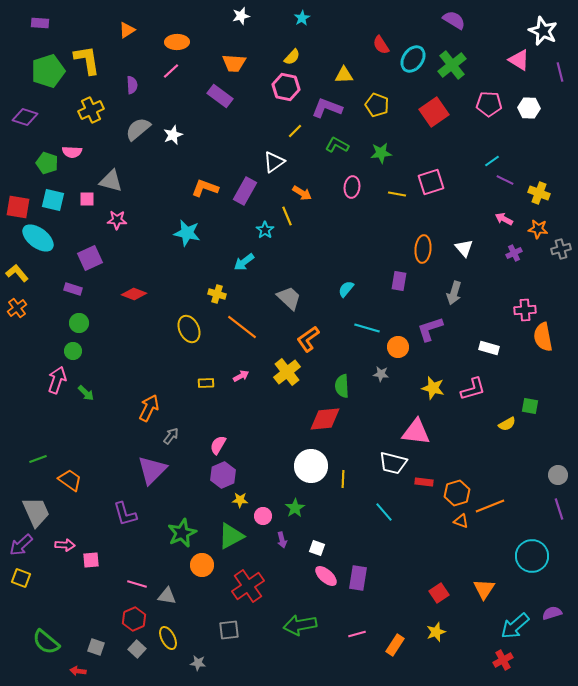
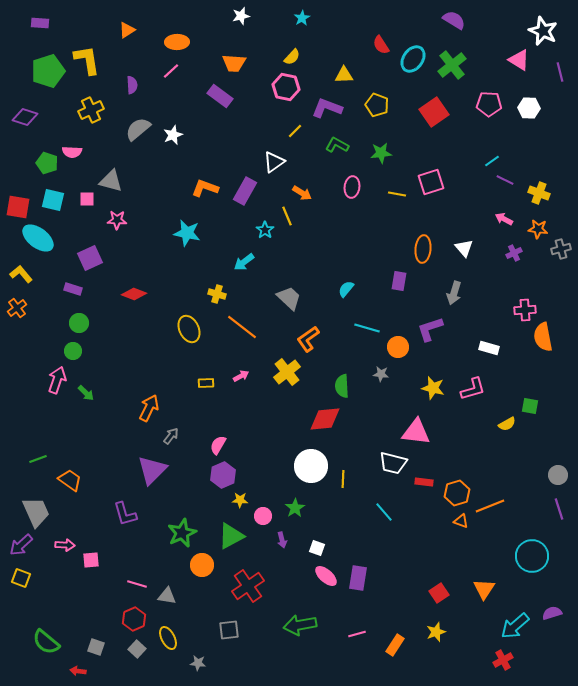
yellow L-shape at (17, 273): moved 4 px right, 1 px down
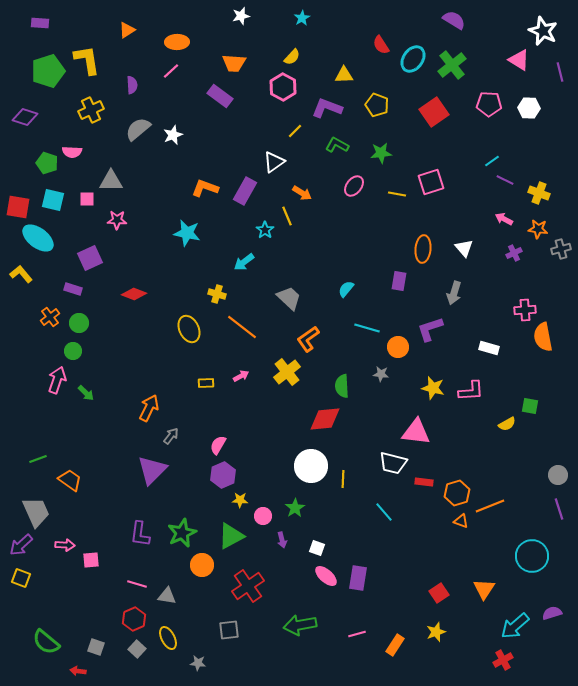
pink hexagon at (286, 87): moved 3 px left; rotated 16 degrees clockwise
gray triangle at (111, 181): rotated 15 degrees counterclockwise
pink ellipse at (352, 187): moved 2 px right, 1 px up; rotated 30 degrees clockwise
orange cross at (17, 308): moved 33 px right, 9 px down
pink L-shape at (473, 389): moved 2 px left, 2 px down; rotated 12 degrees clockwise
purple L-shape at (125, 514): moved 15 px right, 20 px down; rotated 24 degrees clockwise
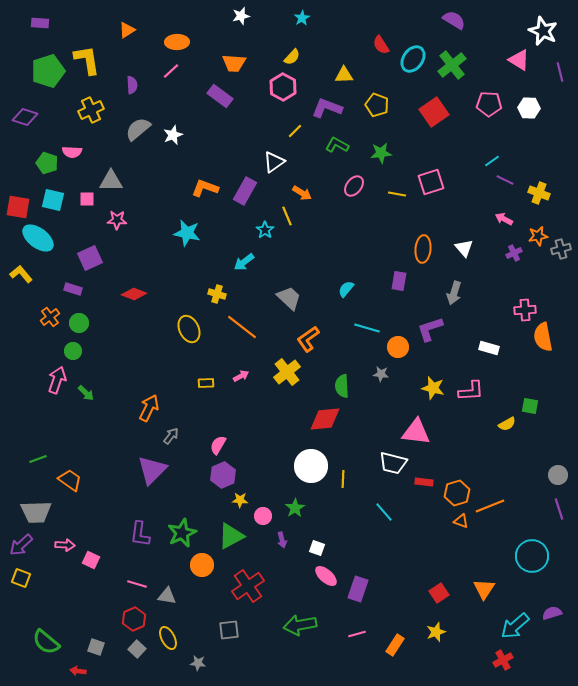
orange star at (538, 229): moved 7 px down; rotated 18 degrees counterclockwise
gray trapezoid at (36, 512): rotated 112 degrees clockwise
pink square at (91, 560): rotated 30 degrees clockwise
purple rectangle at (358, 578): moved 11 px down; rotated 10 degrees clockwise
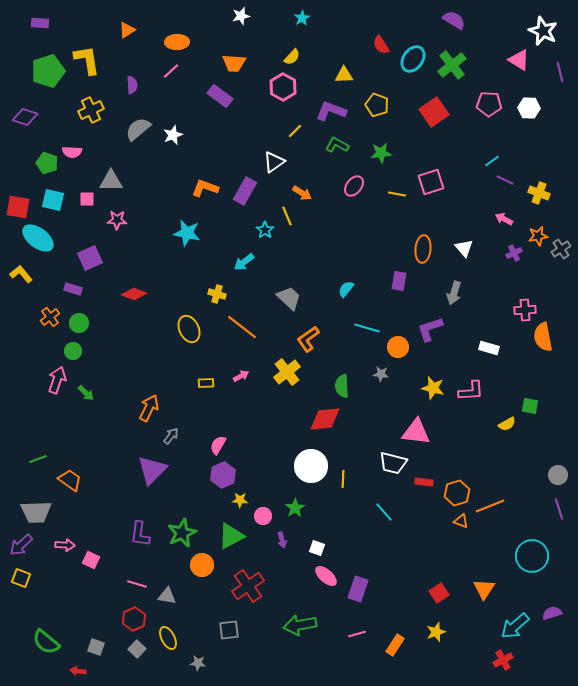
purple L-shape at (327, 108): moved 4 px right, 3 px down
gray cross at (561, 249): rotated 18 degrees counterclockwise
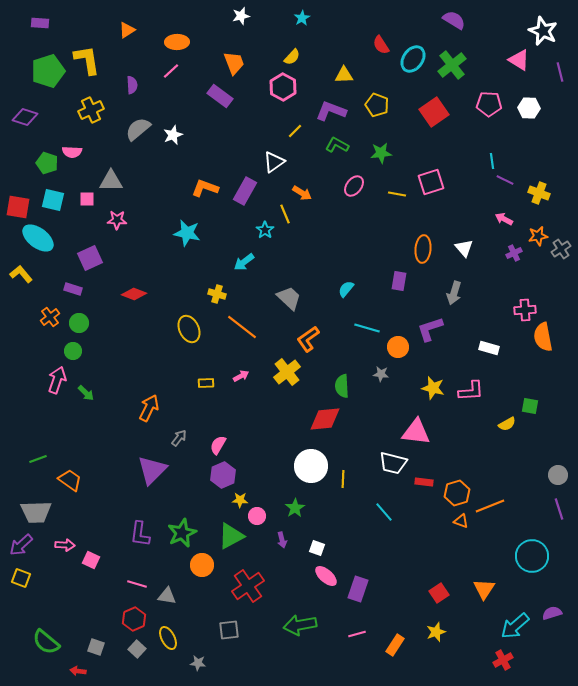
orange trapezoid at (234, 63): rotated 115 degrees counterclockwise
cyan line at (492, 161): rotated 63 degrees counterclockwise
yellow line at (287, 216): moved 2 px left, 2 px up
gray arrow at (171, 436): moved 8 px right, 2 px down
pink circle at (263, 516): moved 6 px left
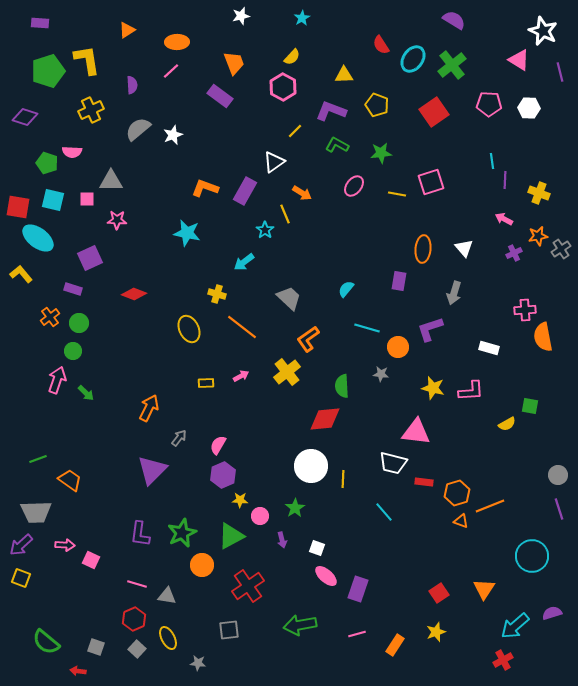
purple line at (505, 180): rotated 66 degrees clockwise
pink circle at (257, 516): moved 3 px right
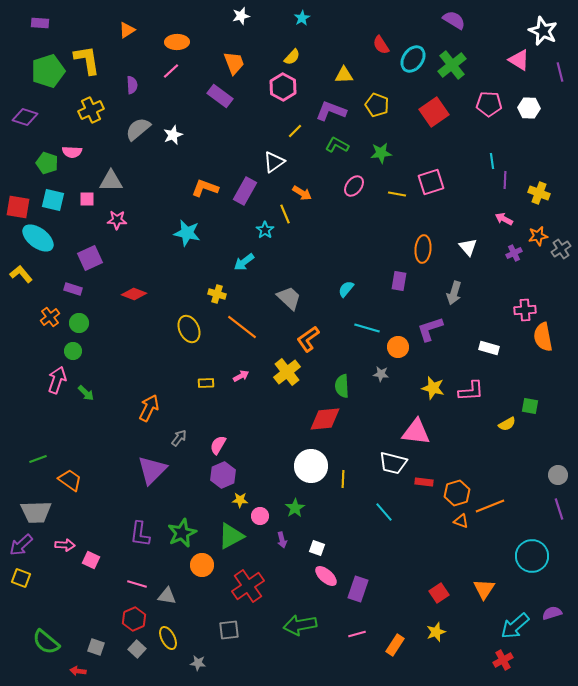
white triangle at (464, 248): moved 4 px right, 1 px up
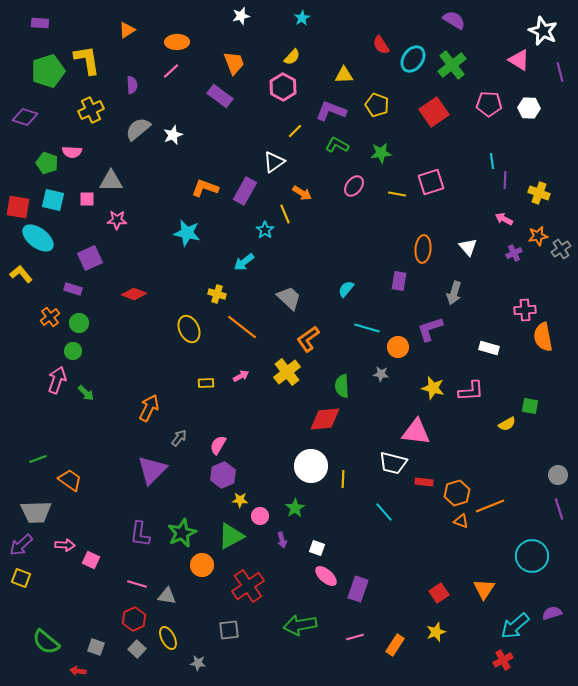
pink line at (357, 634): moved 2 px left, 3 px down
